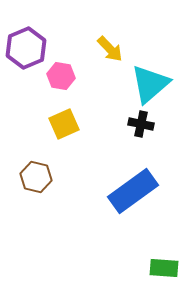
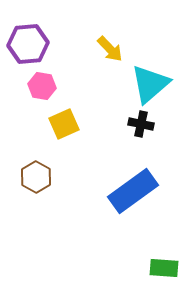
purple hexagon: moved 2 px right, 4 px up; rotated 18 degrees clockwise
pink hexagon: moved 19 px left, 10 px down
brown hexagon: rotated 16 degrees clockwise
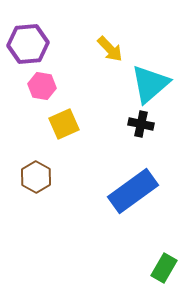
green rectangle: rotated 64 degrees counterclockwise
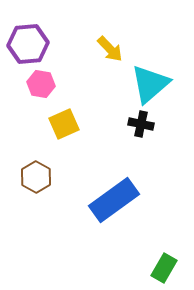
pink hexagon: moved 1 px left, 2 px up
blue rectangle: moved 19 px left, 9 px down
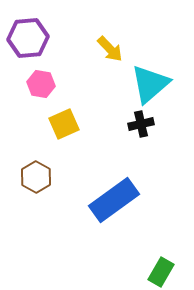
purple hexagon: moved 6 px up
black cross: rotated 25 degrees counterclockwise
green rectangle: moved 3 px left, 4 px down
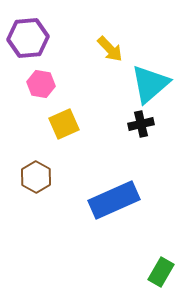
blue rectangle: rotated 12 degrees clockwise
